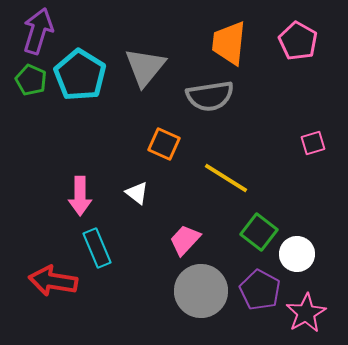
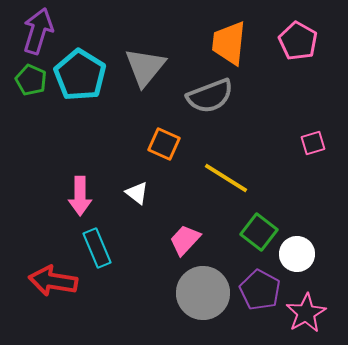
gray semicircle: rotated 12 degrees counterclockwise
gray circle: moved 2 px right, 2 px down
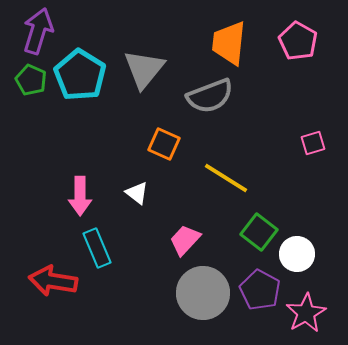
gray triangle: moved 1 px left, 2 px down
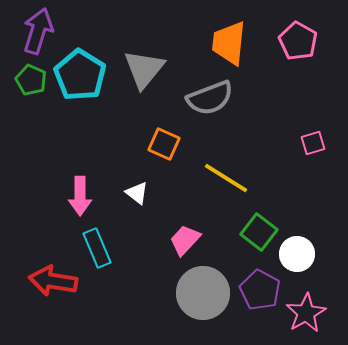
gray semicircle: moved 2 px down
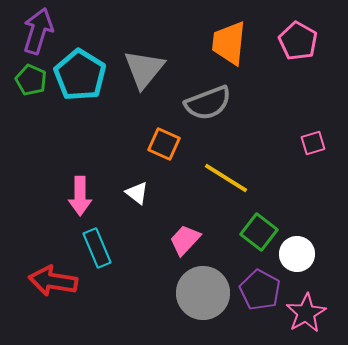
gray semicircle: moved 2 px left, 5 px down
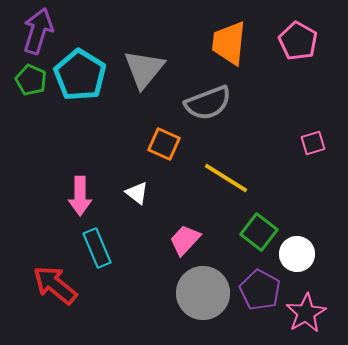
red arrow: moved 2 px right, 4 px down; rotated 30 degrees clockwise
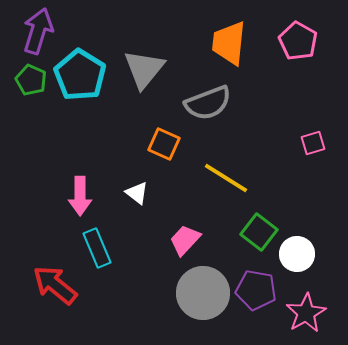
purple pentagon: moved 4 px left; rotated 18 degrees counterclockwise
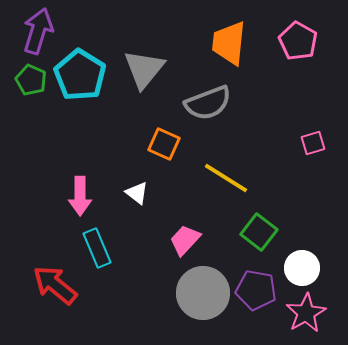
white circle: moved 5 px right, 14 px down
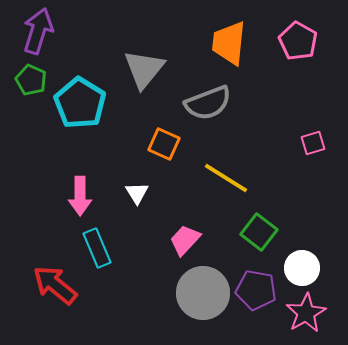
cyan pentagon: moved 28 px down
white triangle: rotated 20 degrees clockwise
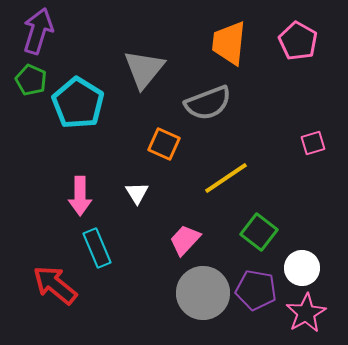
cyan pentagon: moved 2 px left
yellow line: rotated 66 degrees counterclockwise
